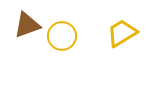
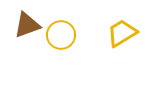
yellow circle: moved 1 px left, 1 px up
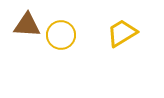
brown triangle: rotated 24 degrees clockwise
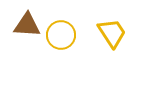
yellow trapezoid: moved 10 px left; rotated 88 degrees clockwise
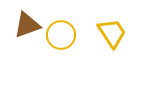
brown triangle: rotated 24 degrees counterclockwise
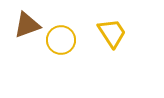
yellow circle: moved 5 px down
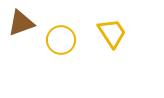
brown triangle: moved 6 px left, 2 px up
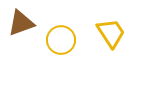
yellow trapezoid: moved 1 px left
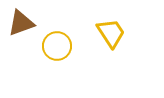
yellow circle: moved 4 px left, 6 px down
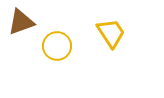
brown triangle: moved 1 px up
